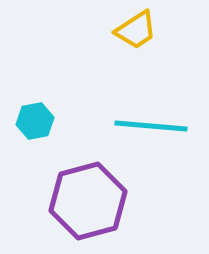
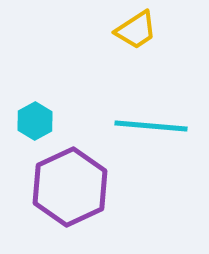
cyan hexagon: rotated 18 degrees counterclockwise
purple hexagon: moved 18 px left, 14 px up; rotated 10 degrees counterclockwise
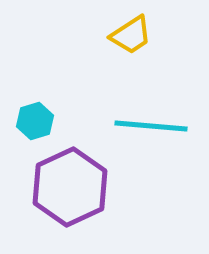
yellow trapezoid: moved 5 px left, 5 px down
cyan hexagon: rotated 12 degrees clockwise
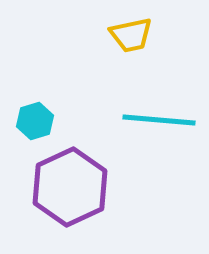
yellow trapezoid: rotated 21 degrees clockwise
cyan line: moved 8 px right, 6 px up
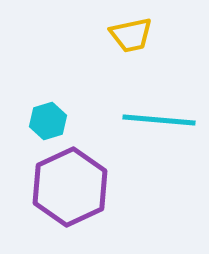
cyan hexagon: moved 13 px right
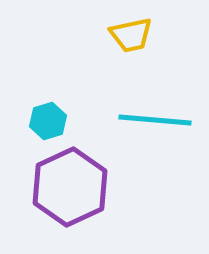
cyan line: moved 4 px left
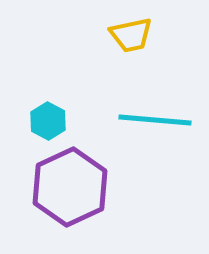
cyan hexagon: rotated 15 degrees counterclockwise
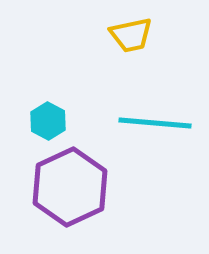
cyan line: moved 3 px down
